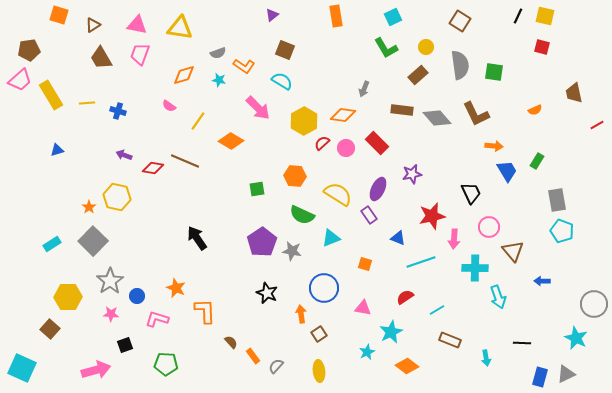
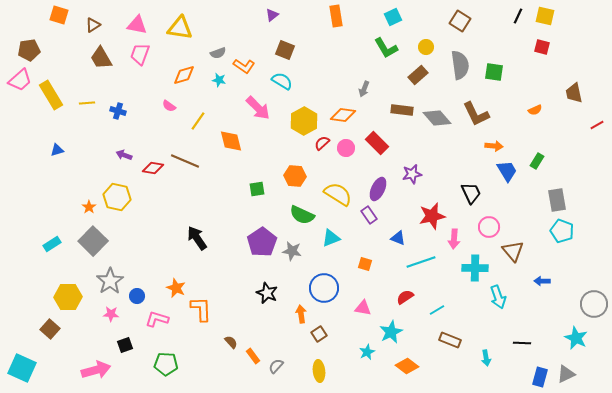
orange diamond at (231, 141): rotated 45 degrees clockwise
orange L-shape at (205, 311): moved 4 px left, 2 px up
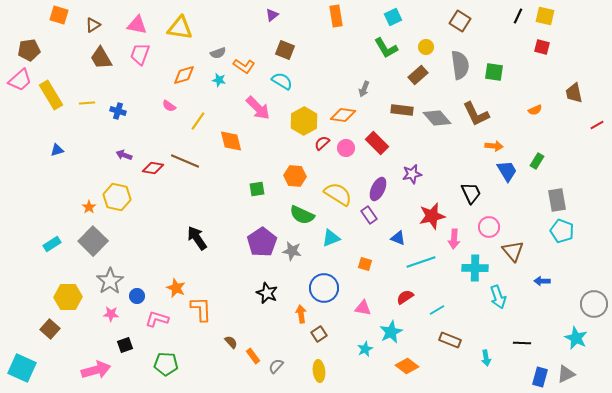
cyan star at (367, 352): moved 2 px left, 3 px up
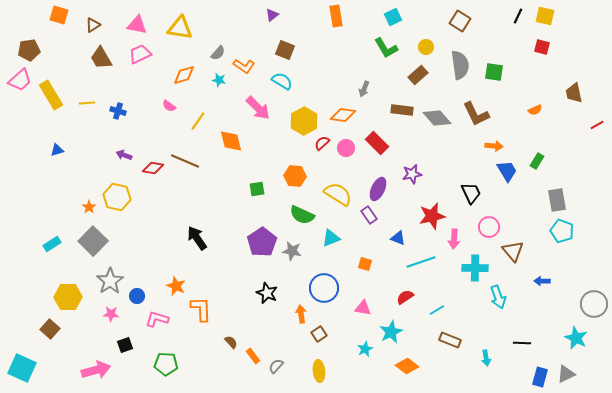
gray semicircle at (218, 53): rotated 28 degrees counterclockwise
pink trapezoid at (140, 54): rotated 45 degrees clockwise
orange star at (176, 288): moved 2 px up
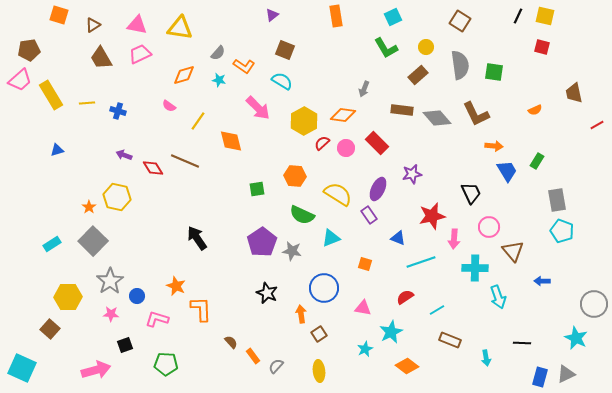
red diamond at (153, 168): rotated 50 degrees clockwise
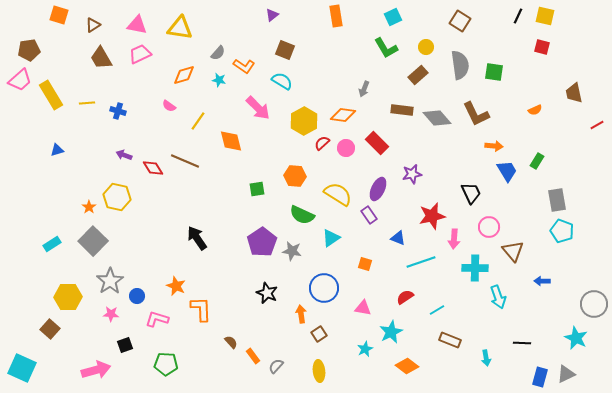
cyan triangle at (331, 238): rotated 12 degrees counterclockwise
